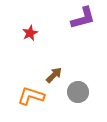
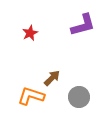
purple L-shape: moved 7 px down
brown arrow: moved 2 px left, 3 px down
gray circle: moved 1 px right, 5 px down
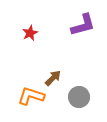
brown arrow: moved 1 px right
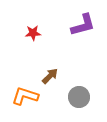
red star: moved 3 px right; rotated 21 degrees clockwise
brown arrow: moved 3 px left, 2 px up
orange L-shape: moved 6 px left
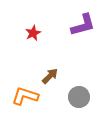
red star: rotated 21 degrees counterclockwise
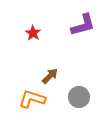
red star: rotated 14 degrees counterclockwise
orange L-shape: moved 7 px right, 3 px down
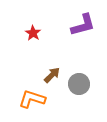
brown arrow: moved 2 px right, 1 px up
gray circle: moved 13 px up
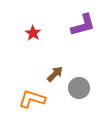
brown arrow: moved 3 px right, 1 px up
gray circle: moved 4 px down
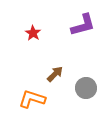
gray circle: moved 7 px right
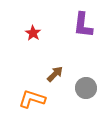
purple L-shape: rotated 112 degrees clockwise
